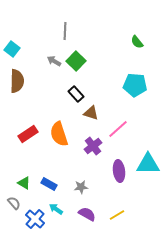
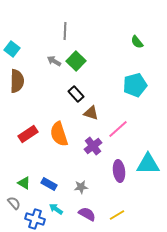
cyan pentagon: rotated 20 degrees counterclockwise
blue cross: rotated 24 degrees counterclockwise
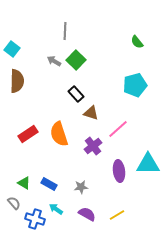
green square: moved 1 px up
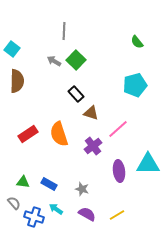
gray line: moved 1 px left
green triangle: moved 1 px left, 1 px up; rotated 24 degrees counterclockwise
gray star: moved 1 px right, 2 px down; rotated 24 degrees clockwise
blue cross: moved 1 px left, 2 px up
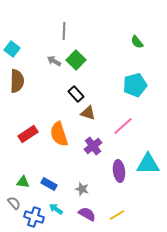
brown triangle: moved 3 px left
pink line: moved 5 px right, 3 px up
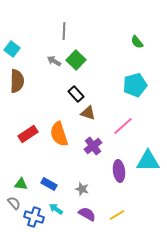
cyan triangle: moved 3 px up
green triangle: moved 2 px left, 2 px down
